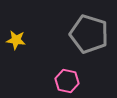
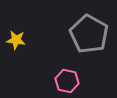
gray pentagon: rotated 12 degrees clockwise
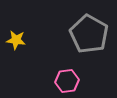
pink hexagon: rotated 20 degrees counterclockwise
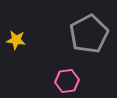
gray pentagon: rotated 15 degrees clockwise
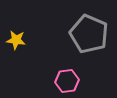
gray pentagon: rotated 21 degrees counterclockwise
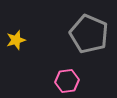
yellow star: rotated 24 degrees counterclockwise
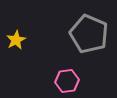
yellow star: rotated 12 degrees counterclockwise
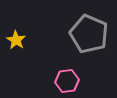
yellow star: rotated 12 degrees counterclockwise
